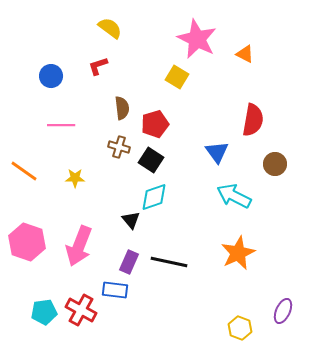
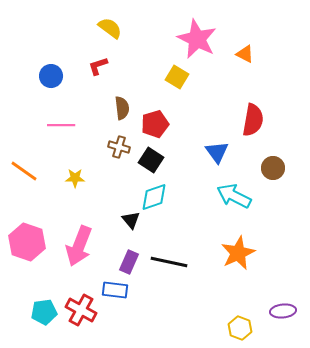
brown circle: moved 2 px left, 4 px down
purple ellipse: rotated 60 degrees clockwise
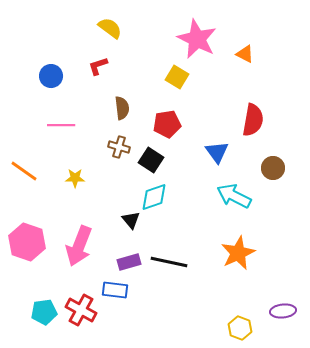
red pentagon: moved 12 px right; rotated 8 degrees clockwise
purple rectangle: rotated 50 degrees clockwise
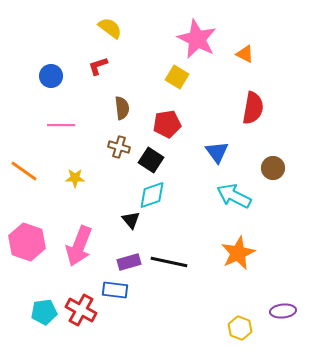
red semicircle: moved 12 px up
cyan diamond: moved 2 px left, 2 px up
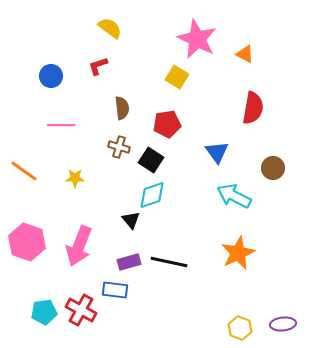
purple ellipse: moved 13 px down
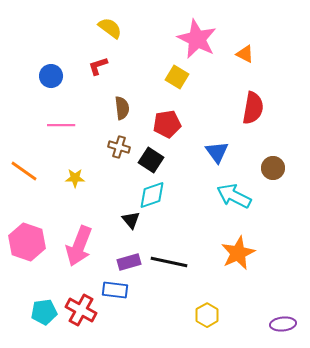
yellow hexagon: moved 33 px left, 13 px up; rotated 10 degrees clockwise
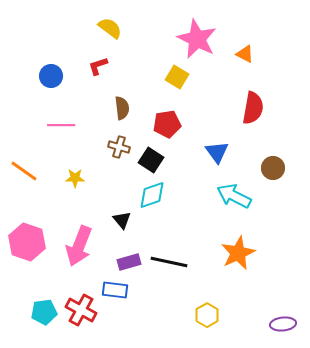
black triangle: moved 9 px left
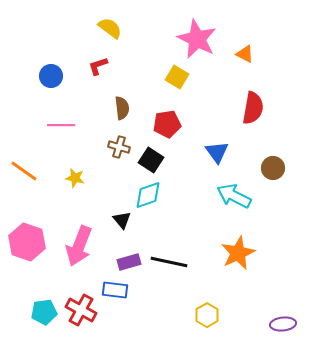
yellow star: rotated 12 degrees clockwise
cyan diamond: moved 4 px left
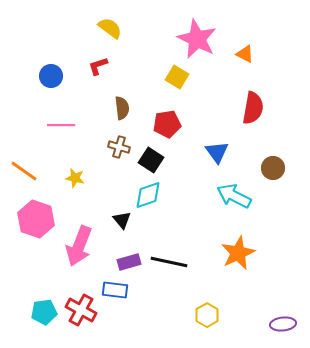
pink hexagon: moved 9 px right, 23 px up
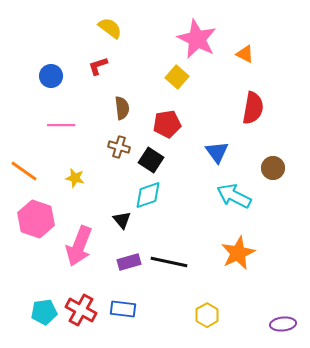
yellow square: rotated 10 degrees clockwise
blue rectangle: moved 8 px right, 19 px down
